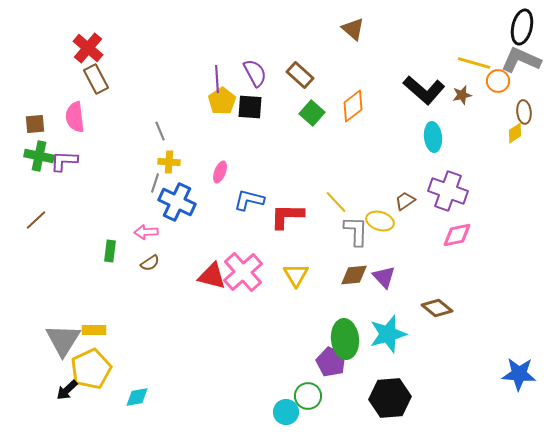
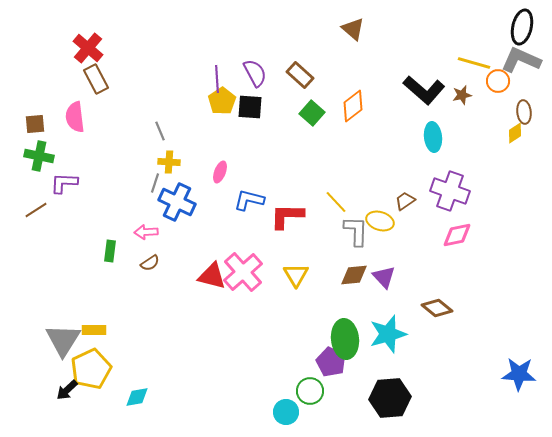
purple L-shape at (64, 161): moved 22 px down
purple cross at (448, 191): moved 2 px right
brown line at (36, 220): moved 10 px up; rotated 10 degrees clockwise
green circle at (308, 396): moved 2 px right, 5 px up
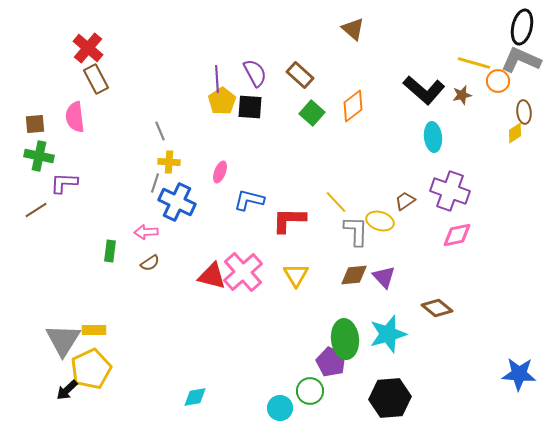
red L-shape at (287, 216): moved 2 px right, 4 px down
cyan diamond at (137, 397): moved 58 px right
cyan circle at (286, 412): moved 6 px left, 4 px up
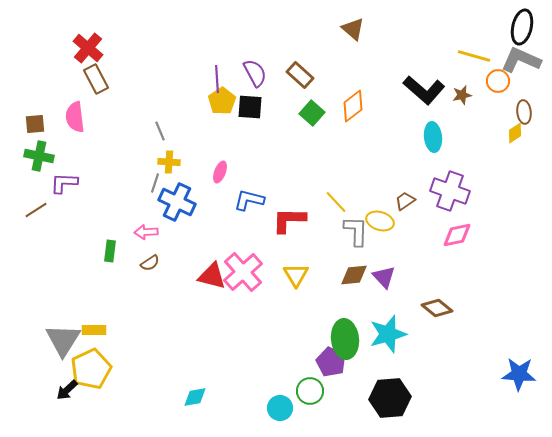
yellow line at (474, 63): moved 7 px up
